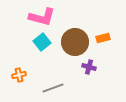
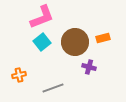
pink L-shape: rotated 36 degrees counterclockwise
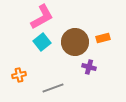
pink L-shape: rotated 8 degrees counterclockwise
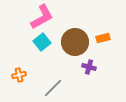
gray line: rotated 25 degrees counterclockwise
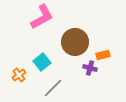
orange rectangle: moved 17 px down
cyan square: moved 20 px down
purple cross: moved 1 px right, 1 px down
orange cross: rotated 24 degrees counterclockwise
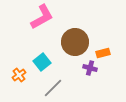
orange rectangle: moved 2 px up
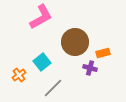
pink L-shape: moved 1 px left
